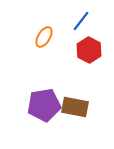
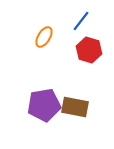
red hexagon: rotated 10 degrees counterclockwise
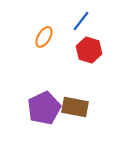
purple pentagon: moved 3 px down; rotated 16 degrees counterclockwise
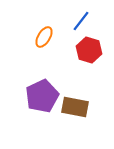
purple pentagon: moved 2 px left, 12 px up
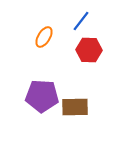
red hexagon: rotated 15 degrees counterclockwise
purple pentagon: rotated 28 degrees clockwise
brown rectangle: rotated 12 degrees counterclockwise
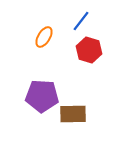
red hexagon: rotated 15 degrees clockwise
brown rectangle: moved 2 px left, 7 px down
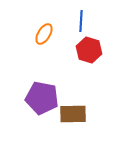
blue line: rotated 35 degrees counterclockwise
orange ellipse: moved 3 px up
purple pentagon: moved 2 px down; rotated 8 degrees clockwise
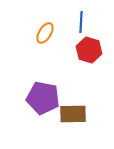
blue line: moved 1 px down
orange ellipse: moved 1 px right, 1 px up
purple pentagon: moved 1 px right
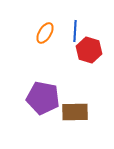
blue line: moved 6 px left, 9 px down
brown rectangle: moved 2 px right, 2 px up
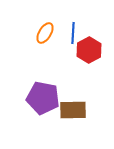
blue line: moved 2 px left, 2 px down
red hexagon: rotated 15 degrees clockwise
brown rectangle: moved 2 px left, 2 px up
